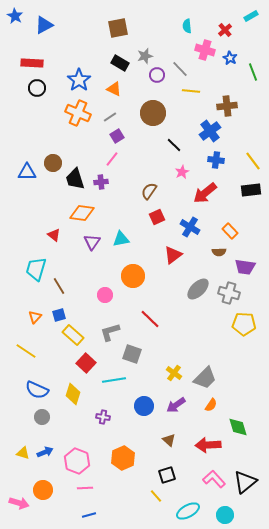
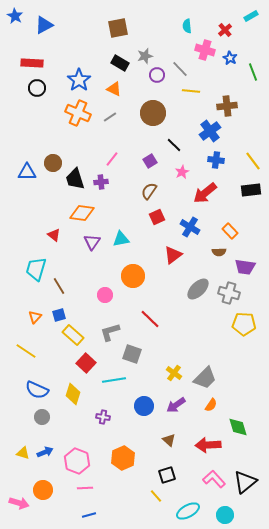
purple square at (117, 136): moved 33 px right, 25 px down
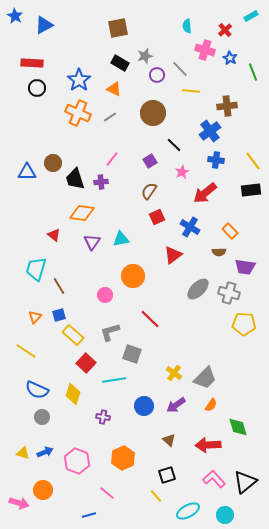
pink line at (85, 488): moved 22 px right, 5 px down; rotated 42 degrees clockwise
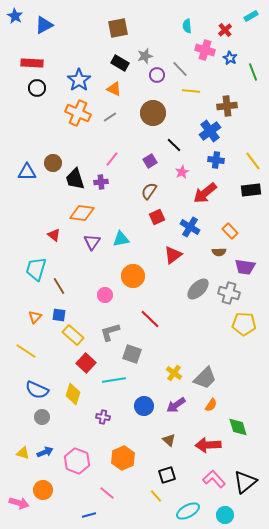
blue square at (59, 315): rotated 24 degrees clockwise
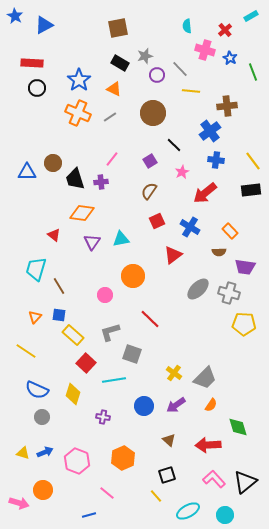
red square at (157, 217): moved 4 px down
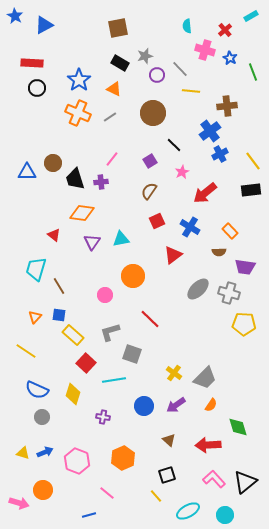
blue cross at (216, 160): moved 4 px right, 6 px up; rotated 35 degrees counterclockwise
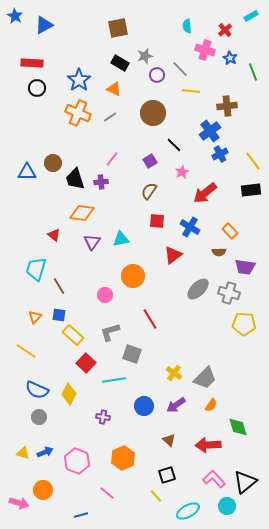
red square at (157, 221): rotated 28 degrees clockwise
red line at (150, 319): rotated 15 degrees clockwise
yellow diamond at (73, 394): moved 4 px left; rotated 10 degrees clockwise
gray circle at (42, 417): moved 3 px left
blue line at (89, 515): moved 8 px left
cyan circle at (225, 515): moved 2 px right, 9 px up
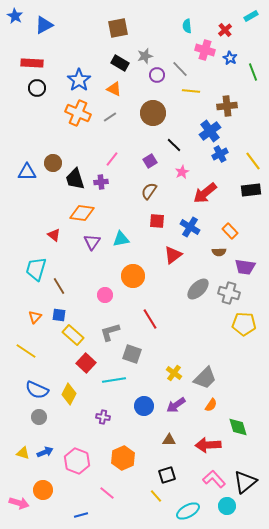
brown triangle at (169, 440): rotated 40 degrees counterclockwise
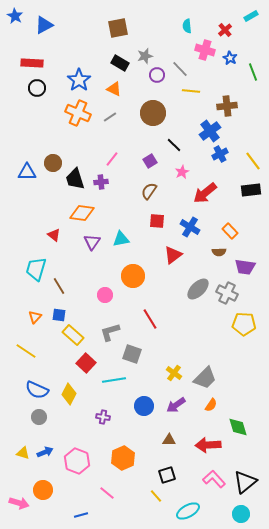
gray cross at (229, 293): moved 2 px left; rotated 10 degrees clockwise
cyan circle at (227, 506): moved 14 px right, 8 px down
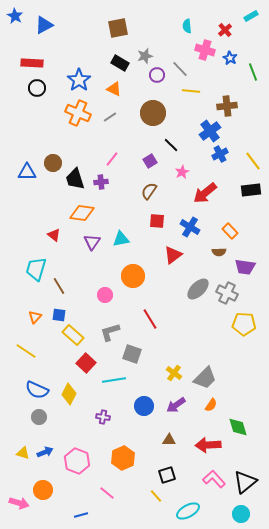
black line at (174, 145): moved 3 px left
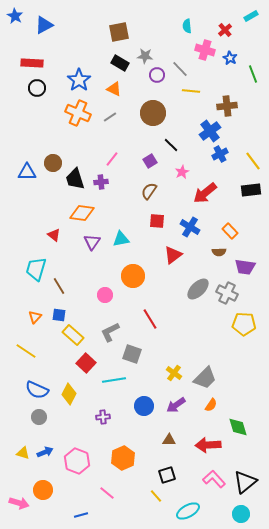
brown square at (118, 28): moved 1 px right, 4 px down
gray star at (145, 56): rotated 21 degrees clockwise
green line at (253, 72): moved 2 px down
gray L-shape at (110, 332): rotated 10 degrees counterclockwise
purple cross at (103, 417): rotated 16 degrees counterclockwise
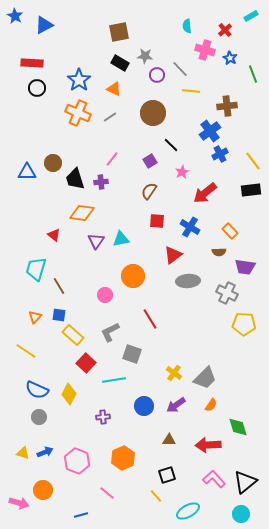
purple triangle at (92, 242): moved 4 px right, 1 px up
gray ellipse at (198, 289): moved 10 px left, 8 px up; rotated 40 degrees clockwise
